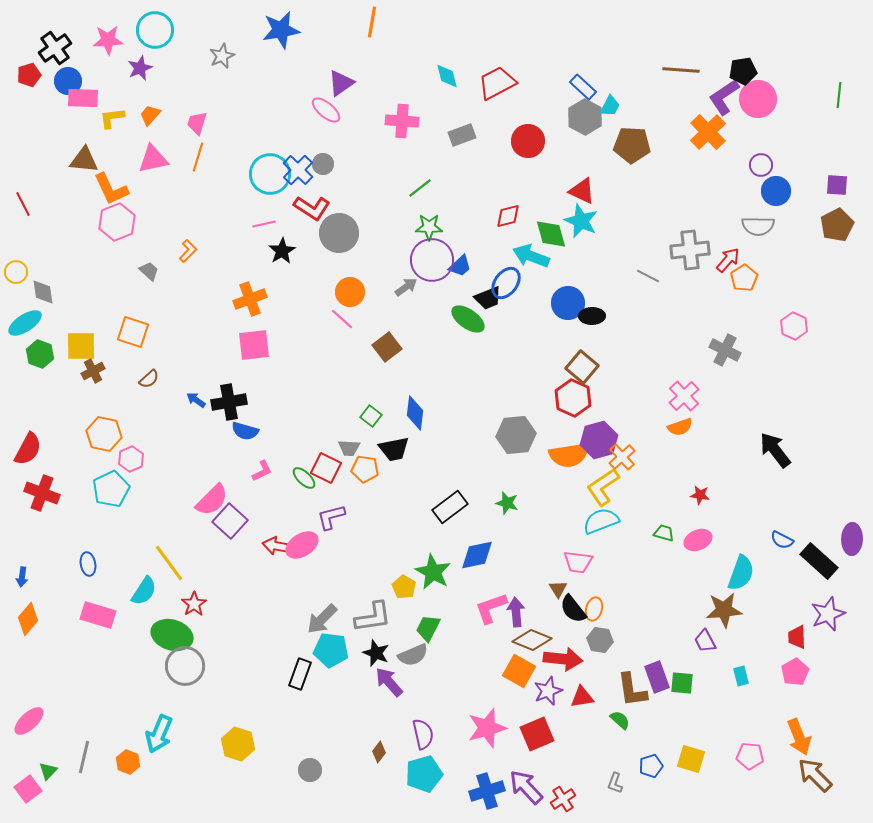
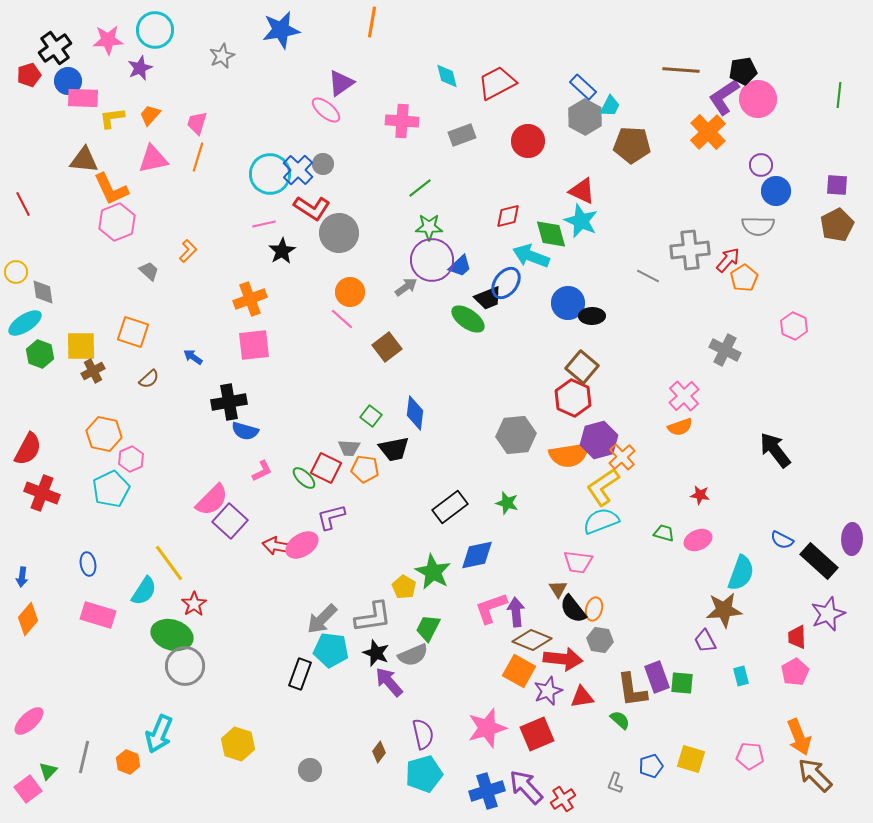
blue arrow at (196, 400): moved 3 px left, 43 px up
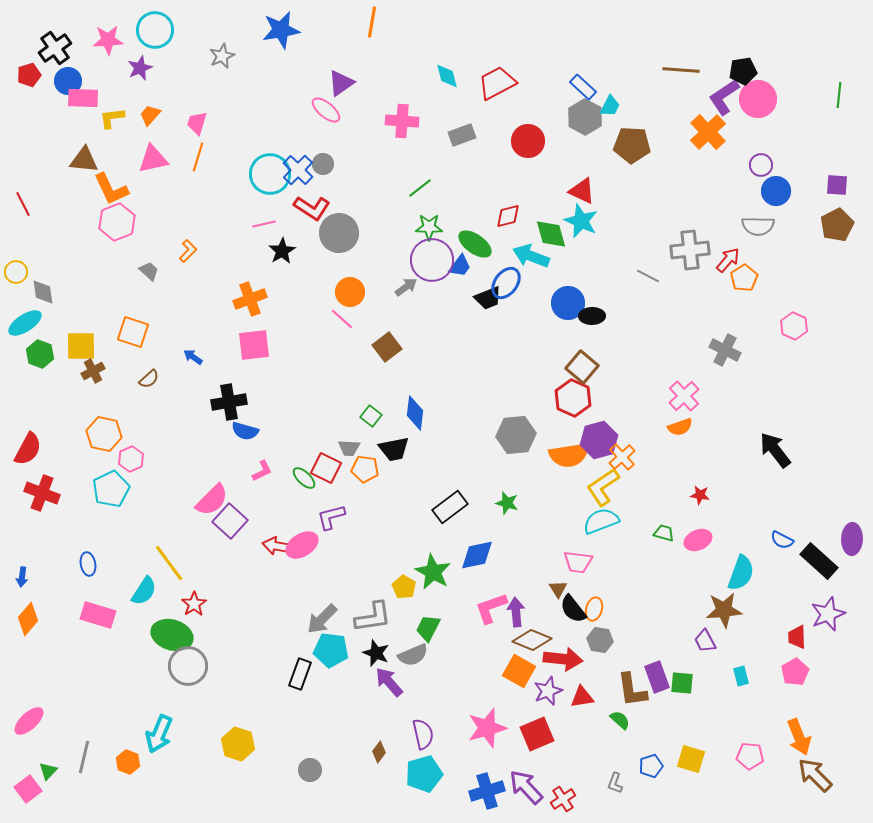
blue trapezoid at (460, 266): rotated 10 degrees counterclockwise
green ellipse at (468, 319): moved 7 px right, 75 px up
gray circle at (185, 666): moved 3 px right
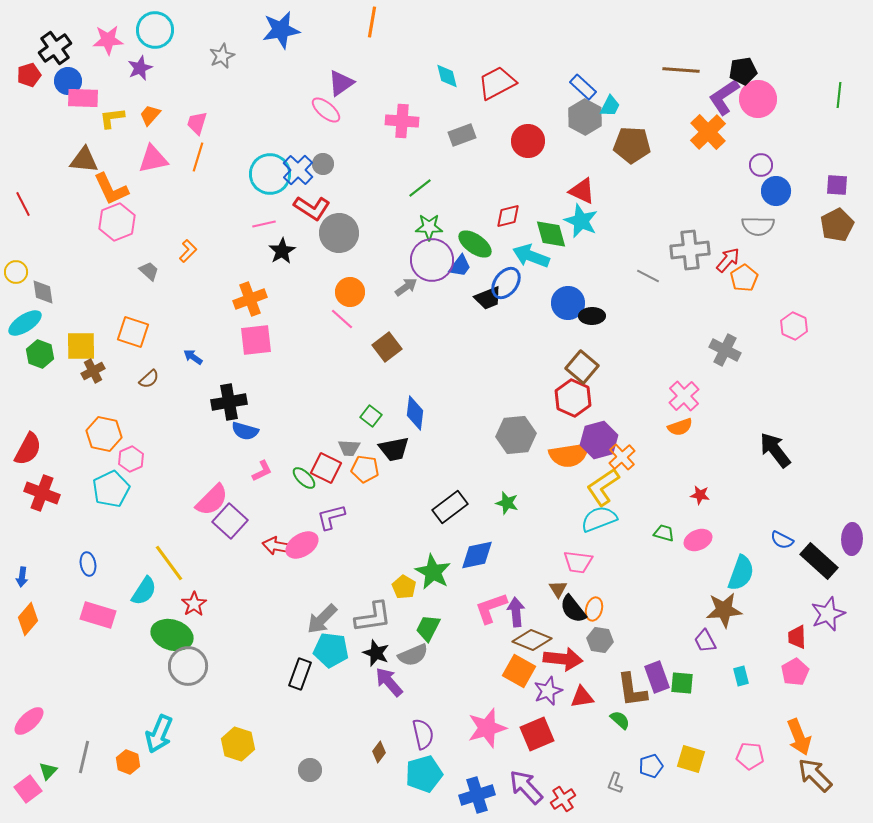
pink square at (254, 345): moved 2 px right, 5 px up
cyan semicircle at (601, 521): moved 2 px left, 2 px up
blue cross at (487, 791): moved 10 px left, 4 px down
